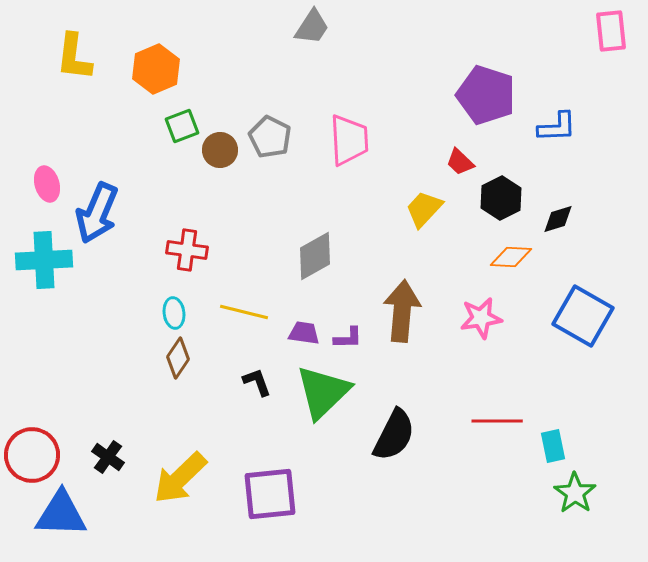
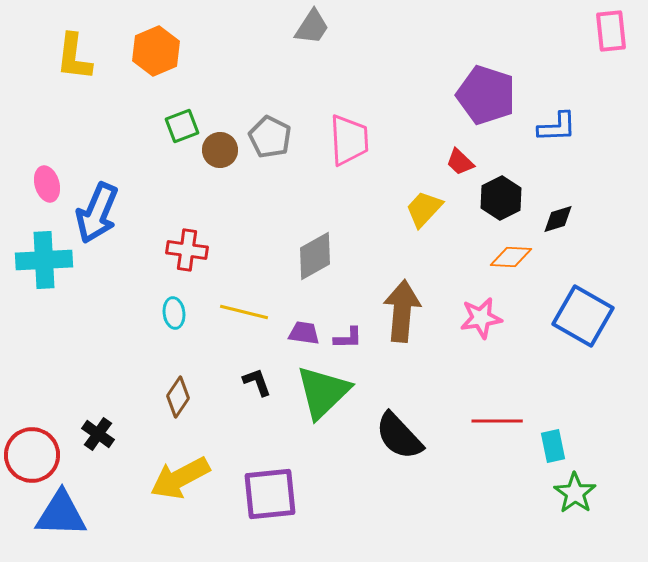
orange hexagon: moved 18 px up
brown diamond: moved 39 px down
black semicircle: moved 5 px right, 1 px down; rotated 110 degrees clockwise
black cross: moved 10 px left, 23 px up
yellow arrow: rotated 16 degrees clockwise
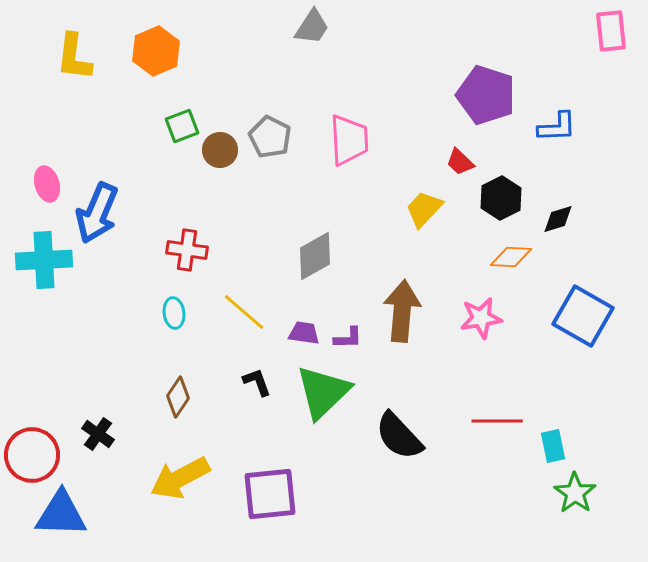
yellow line: rotated 27 degrees clockwise
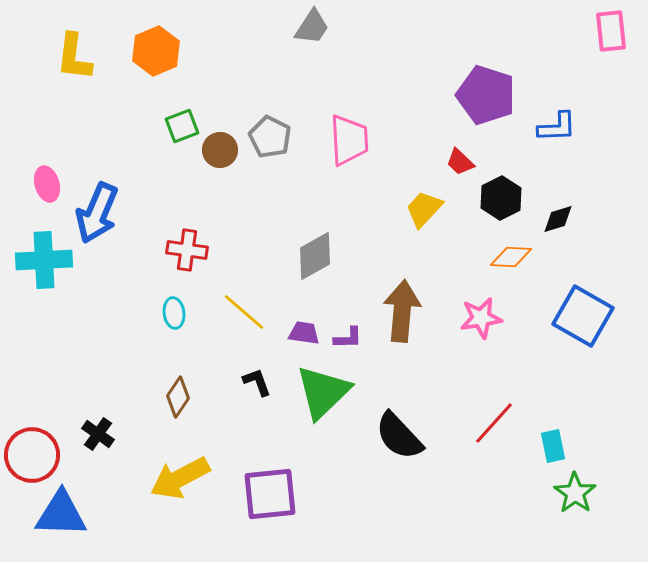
red line: moved 3 px left, 2 px down; rotated 48 degrees counterclockwise
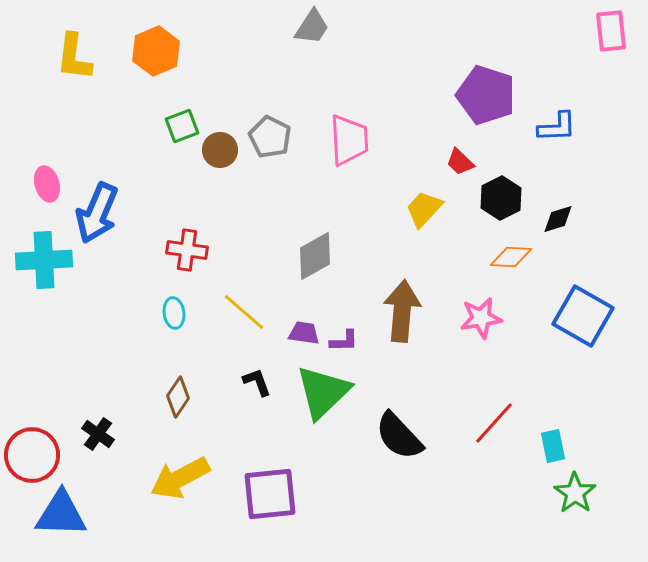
purple L-shape: moved 4 px left, 3 px down
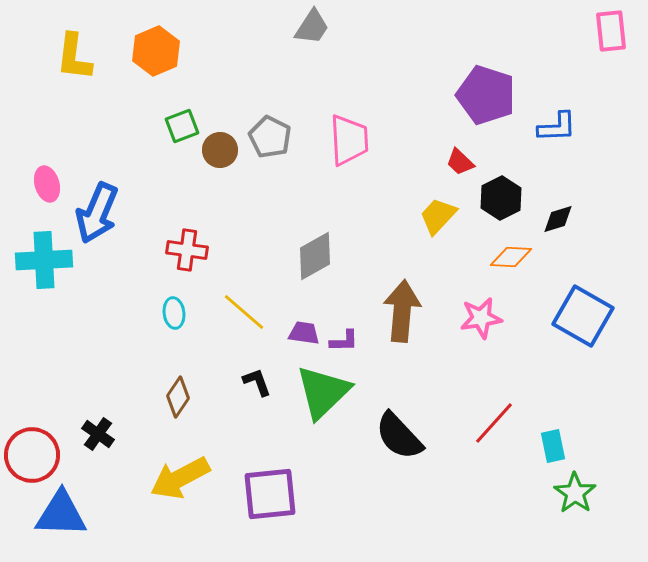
yellow trapezoid: moved 14 px right, 7 px down
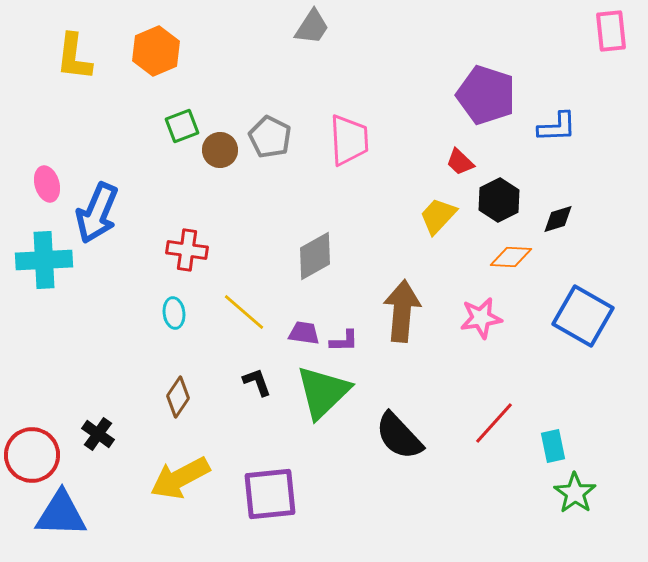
black hexagon: moved 2 px left, 2 px down
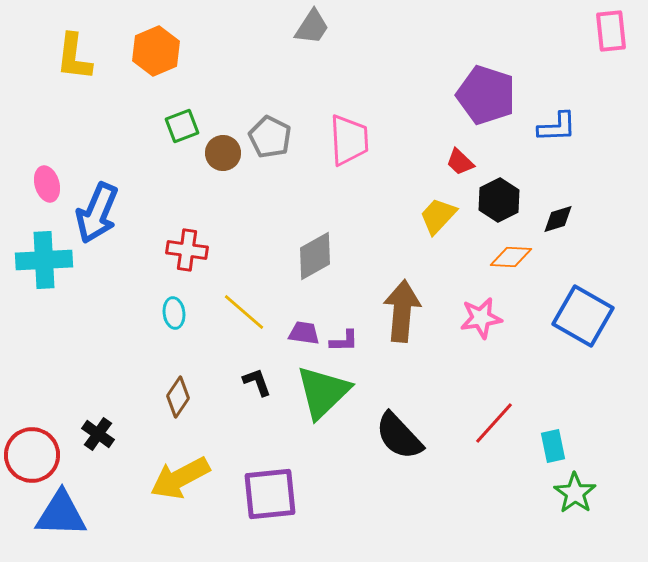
brown circle: moved 3 px right, 3 px down
